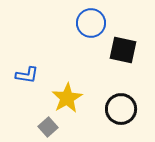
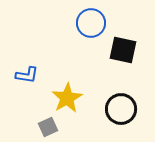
gray square: rotated 18 degrees clockwise
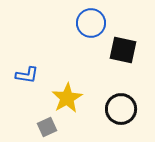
gray square: moved 1 px left
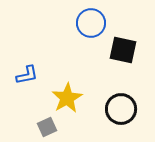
blue L-shape: rotated 20 degrees counterclockwise
